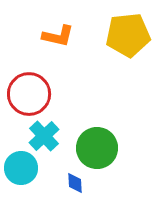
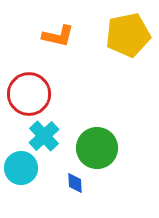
yellow pentagon: rotated 6 degrees counterclockwise
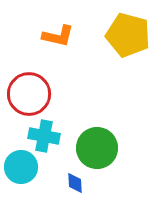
yellow pentagon: rotated 27 degrees clockwise
cyan cross: rotated 36 degrees counterclockwise
cyan circle: moved 1 px up
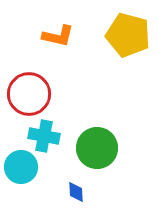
blue diamond: moved 1 px right, 9 px down
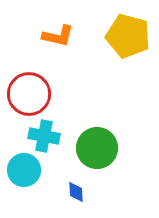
yellow pentagon: moved 1 px down
cyan circle: moved 3 px right, 3 px down
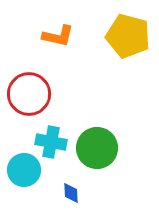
cyan cross: moved 7 px right, 6 px down
blue diamond: moved 5 px left, 1 px down
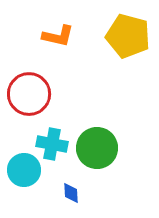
cyan cross: moved 1 px right, 2 px down
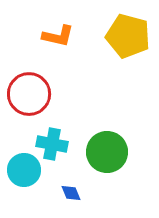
green circle: moved 10 px right, 4 px down
blue diamond: rotated 20 degrees counterclockwise
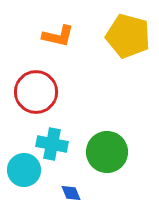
red circle: moved 7 px right, 2 px up
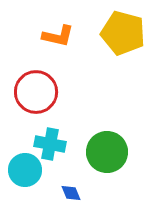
yellow pentagon: moved 5 px left, 3 px up
cyan cross: moved 2 px left
cyan circle: moved 1 px right
